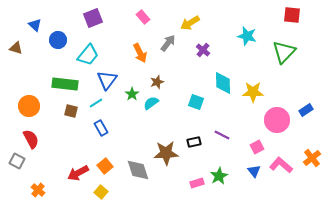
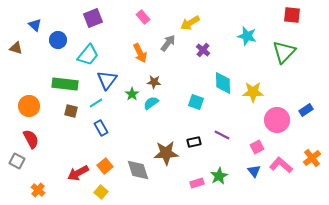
brown star at (157, 82): moved 3 px left; rotated 24 degrees clockwise
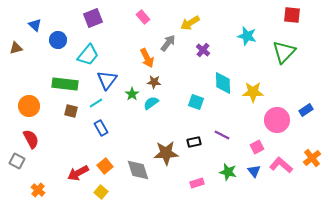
brown triangle at (16, 48): rotated 32 degrees counterclockwise
orange arrow at (140, 53): moved 7 px right, 5 px down
green star at (219, 176): moved 9 px right, 4 px up; rotated 30 degrees counterclockwise
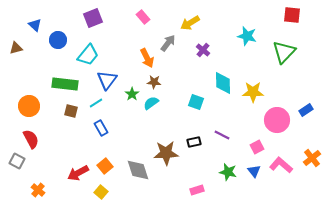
pink rectangle at (197, 183): moved 7 px down
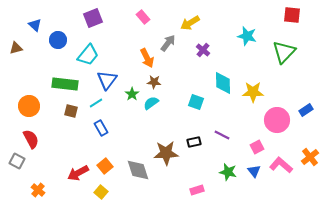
orange cross at (312, 158): moved 2 px left, 1 px up
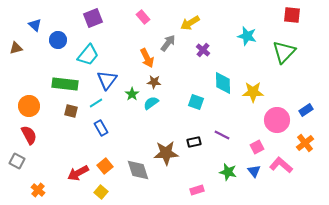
red semicircle at (31, 139): moved 2 px left, 4 px up
orange cross at (310, 157): moved 5 px left, 14 px up
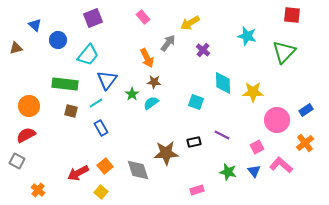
red semicircle at (29, 135): moved 3 px left; rotated 90 degrees counterclockwise
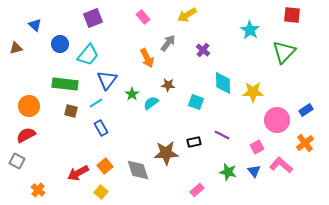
yellow arrow at (190, 23): moved 3 px left, 8 px up
cyan star at (247, 36): moved 3 px right, 6 px up; rotated 18 degrees clockwise
blue circle at (58, 40): moved 2 px right, 4 px down
brown star at (154, 82): moved 14 px right, 3 px down
pink rectangle at (197, 190): rotated 24 degrees counterclockwise
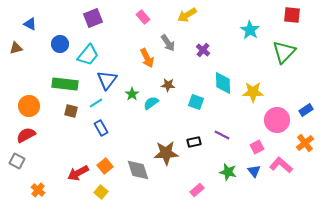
blue triangle at (35, 25): moved 5 px left, 1 px up; rotated 16 degrees counterclockwise
gray arrow at (168, 43): rotated 108 degrees clockwise
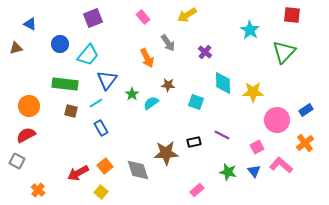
purple cross at (203, 50): moved 2 px right, 2 px down
